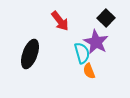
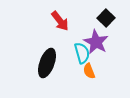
black ellipse: moved 17 px right, 9 px down
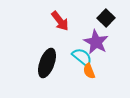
cyan semicircle: moved 4 px down; rotated 35 degrees counterclockwise
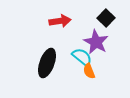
red arrow: rotated 60 degrees counterclockwise
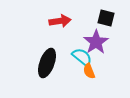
black square: rotated 30 degrees counterclockwise
purple star: rotated 10 degrees clockwise
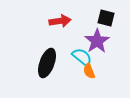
purple star: moved 1 px right, 1 px up
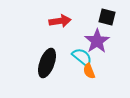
black square: moved 1 px right, 1 px up
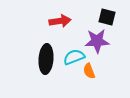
purple star: rotated 30 degrees clockwise
cyan semicircle: moved 8 px left; rotated 60 degrees counterclockwise
black ellipse: moved 1 px left, 4 px up; rotated 16 degrees counterclockwise
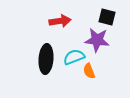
purple star: moved 1 px up; rotated 10 degrees clockwise
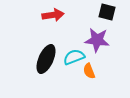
black square: moved 5 px up
red arrow: moved 7 px left, 6 px up
black ellipse: rotated 20 degrees clockwise
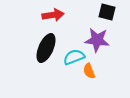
black ellipse: moved 11 px up
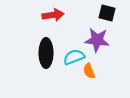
black square: moved 1 px down
black ellipse: moved 5 px down; rotated 24 degrees counterclockwise
